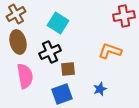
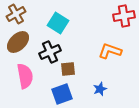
brown ellipse: rotated 60 degrees clockwise
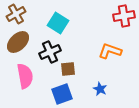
blue star: rotated 24 degrees counterclockwise
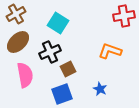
brown square: rotated 21 degrees counterclockwise
pink semicircle: moved 1 px up
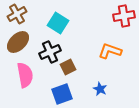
brown cross: moved 1 px right
brown square: moved 2 px up
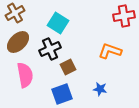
brown cross: moved 2 px left, 1 px up
black cross: moved 3 px up
blue star: rotated 16 degrees counterclockwise
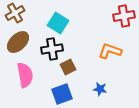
black cross: moved 2 px right; rotated 15 degrees clockwise
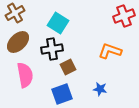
red cross: rotated 10 degrees counterclockwise
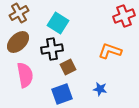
brown cross: moved 4 px right
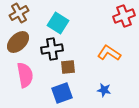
orange L-shape: moved 1 px left, 2 px down; rotated 15 degrees clockwise
brown square: rotated 21 degrees clockwise
blue star: moved 4 px right, 1 px down
blue square: moved 1 px up
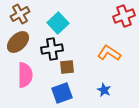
brown cross: moved 1 px right, 1 px down
cyan square: rotated 15 degrees clockwise
brown square: moved 1 px left
pink semicircle: rotated 10 degrees clockwise
blue star: rotated 16 degrees clockwise
